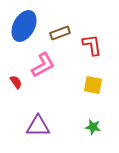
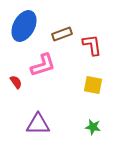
brown rectangle: moved 2 px right, 1 px down
pink L-shape: rotated 12 degrees clockwise
purple triangle: moved 2 px up
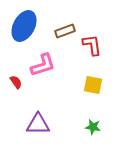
brown rectangle: moved 3 px right, 3 px up
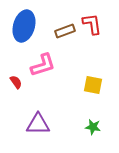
blue ellipse: rotated 12 degrees counterclockwise
red L-shape: moved 21 px up
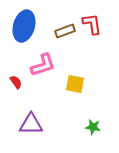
yellow square: moved 18 px left, 1 px up
purple triangle: moved 7 px left
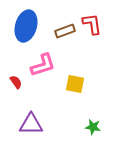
blue ellipse: moved 2 px right
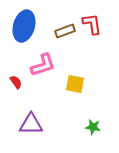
blue ellipse: moved 2 px left
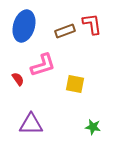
red semicircle: moved 2 px right, 3 px up
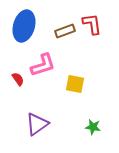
purple triangle: moved 6 px right; rotated 35 degrees counterclockwise
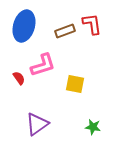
red semicircle: moved 1 px right, 1 px up
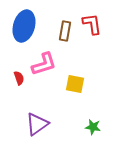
brown rectangle: rotated 60 degrees counterclockwise
pink L-shape: moved 1 px right, 1 px up
red semicircle: rotated 16 degrees clockwise
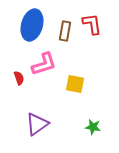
blue ellipse: moved 8 px right, 1 px up
